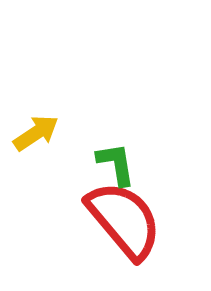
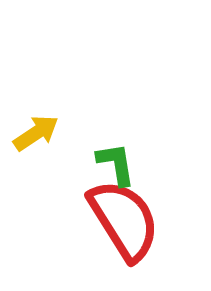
red semicircle: rotated 8 degrees clockwise
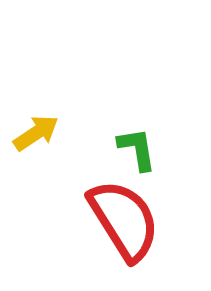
green L-shape: moved 21 px right, 15 px up
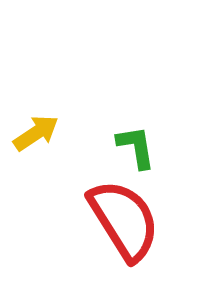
green L-shape: moved 1 px left, 2 px up
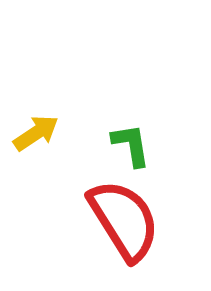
green L-shape: moved 5 px left, 2 px up
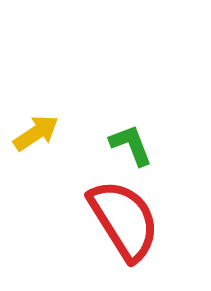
green L-shape: rotated 12 degrees counterclockwise
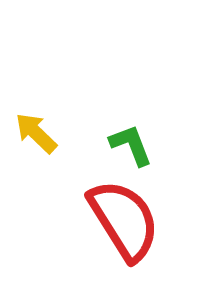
yellow arrow: rotated 102 degrees counterclockwise
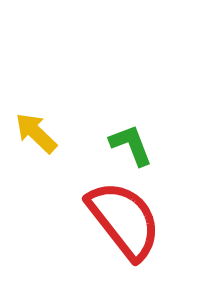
red semicircle: rotated 6 degrees counterclockwise
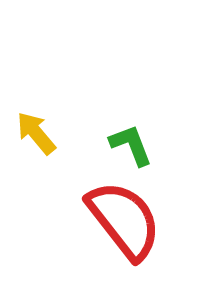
yellow arrow: rotated 6 degrees clockwise
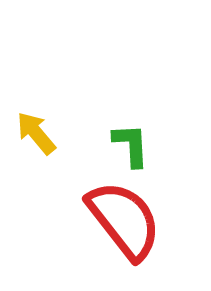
green L-shape: rotated 18 degrees clockwise
